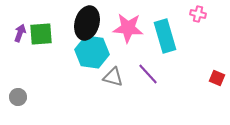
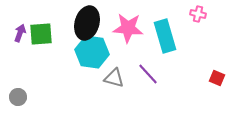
gray triangle: moved 1 px right, 1 px down
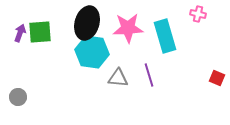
pink star: rotated 8 degrees counterclockwise
green square: moved 1 px left, 2 px up
purple line: moved 1 px right, 1 px down; rotated 25 degrees clockwise
gray triangle: moved 4 px right; rotated 10 degrees counterclockwise
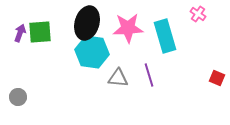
pink cross: rotated 21 degrees clockwise
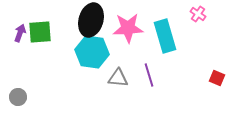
black ellipse: moved 4 px right, 3 px up
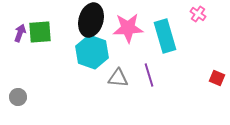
cyan hexagon: rotated 12 degrees clockwise
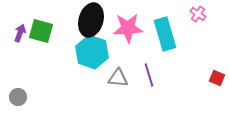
green square: moved 1 px right, 1 px up; rotated 20 degrees clockwise
cyan rectangle: moved 2 px up
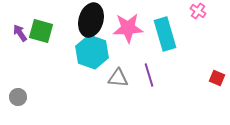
pink cross: moved 3 px up
purple arrow: rotated 54 degrees counterclockwise
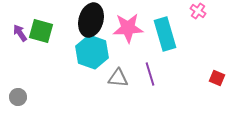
purple line: moved 1 px right, 1 px up
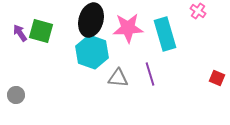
gray circle: moved 2 px left, 2 px up
